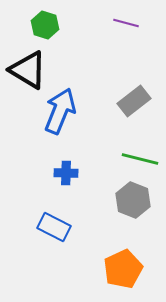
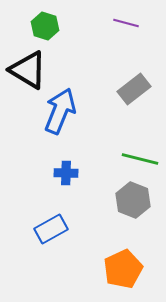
green hexagon: moved 1 px down
gray rectangle: moved 12 px up
blue rectangle: moved 3 px left, 2 px down; rotated 56 degrees counterclockwise
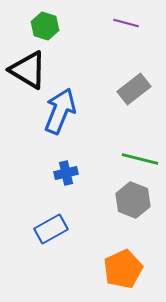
blue cross: rotated 15 degrees counterclockwise
